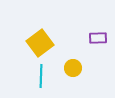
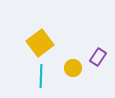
purple rectangle: moved 19 px down; rotated 54 degrees counterclockwise
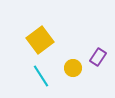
yellow square: moved 3 px up
cyan line: rotated 35 degrees counterclockwise
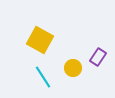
yellow square: rotated 24 degrees counterclockwise
cyan line: moved 2 px right, 1 px down
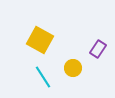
purple rectangle: moved 8 px up
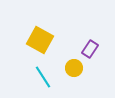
purple rectangle: moved 8 px left
yellow circle: moved 1 px right
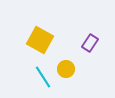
purple rectangle: moved 6 px up
yellow circle: moved 8 px left, 1 px down
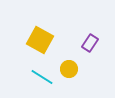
yellow circle: moved 3 px right
cyan line: moved 1 px left; rotated 25 degrees counterclockwise
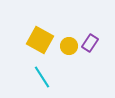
yellow circle: moved 23 px up
cyan line: rotated 25 degrees clockwise
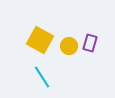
purple rectangle: rotated 18 degrees counterclockwise
